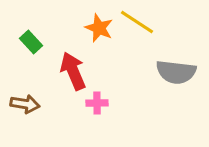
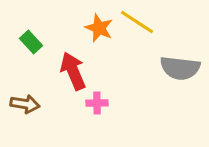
gray semicircle: moved 4 px right, 4 px up
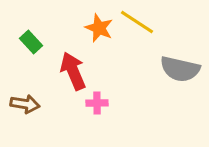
gray semicircle: moved 1 px down; rotated 6 degrees clockwise
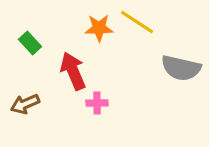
orange star: rotated 24 degrees counterclockwise
green rectangle: moved 1 px left, 1 px down
gray semicircle: moved 1 px right, 1 px up
brown arrow: rotated 148 degrees clockwise
